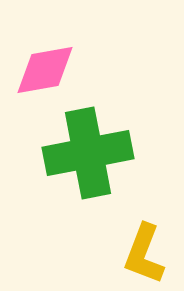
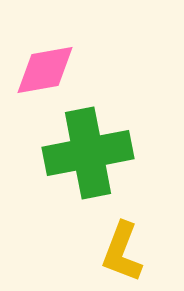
yellow L-shape: moved 22 px left, 2 px up
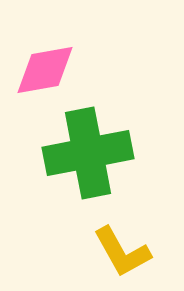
yellow L-shape: rotated 50 degrees counterclockwise
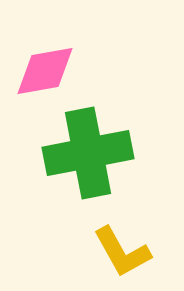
pink diamond: moved 1 px down
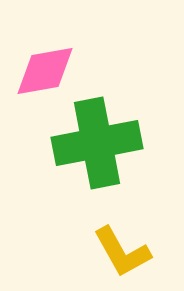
green cross: moved 9 px right, 10 px up
